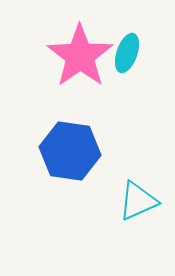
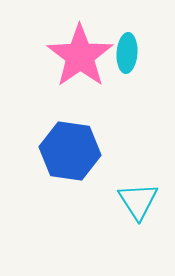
cyan ellipse: rotated 15 degrees counterclockwise
cyan triangle: rotated 39 degrees counterclockwise
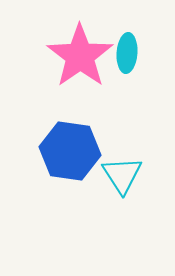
cyan triangle: moved 16 px left, 26 px up
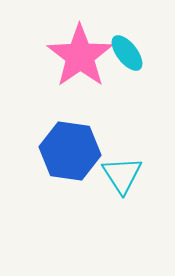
cyan ellipse: rotated 42 degrees counterclockwise
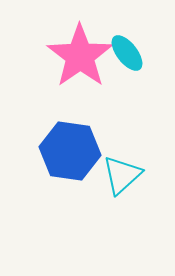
cyan triangle: rotated 21 degrees clockwise
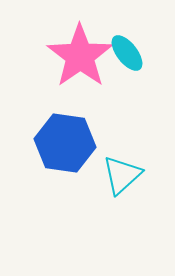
blue hexagon: moved 5 px left, 8 px up
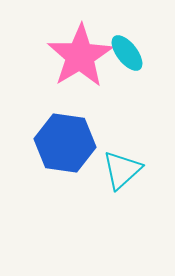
pink star: rotated 4 degrees clockwise
cyan triangle: moved 5 px up
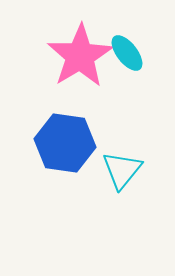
cyan triangle: rotated 9 degrees counterclockwise
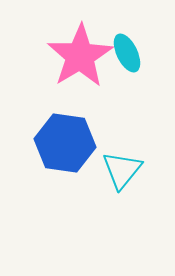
cyan ellipse: rotated 12 degrees clockwise
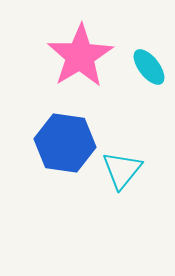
cyan ellipse: moved 22 px right, 14 px down; rotated 12 degrees counterclockwise
